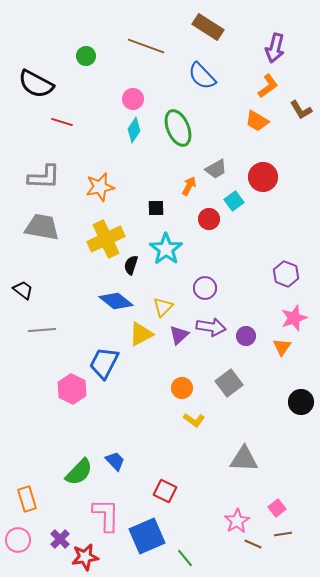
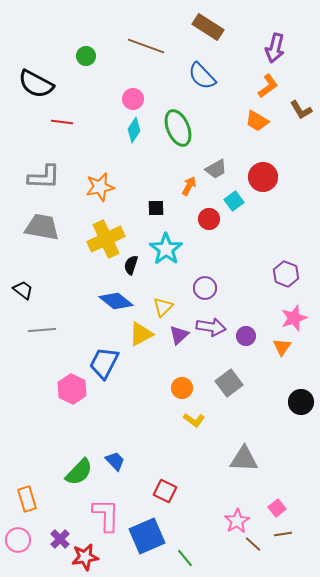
red line at (62, 122): rotated 10 degrees counterclockwise
brown line at (253, 544): rotated 18 degrees clockwise
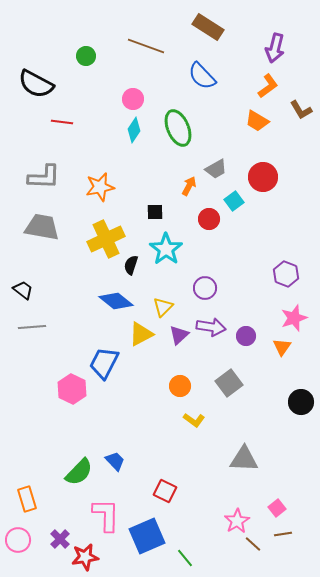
black square at (156, 208): moved 1 px left, 4 px down
gray line at (42, 330): moved 10 px left, 3 px up
orange circle at (182, 388): moved 2 px left, 2 px up
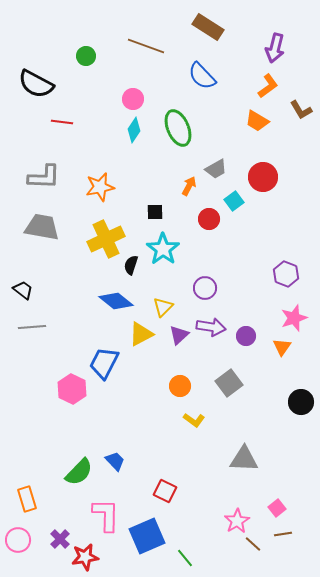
cyan star at (166, 249): moved 3 px left
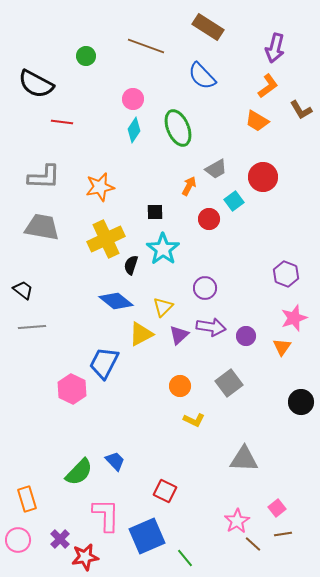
yellow L-shape at (194, 420): rotated 10 degrees counterclockwise
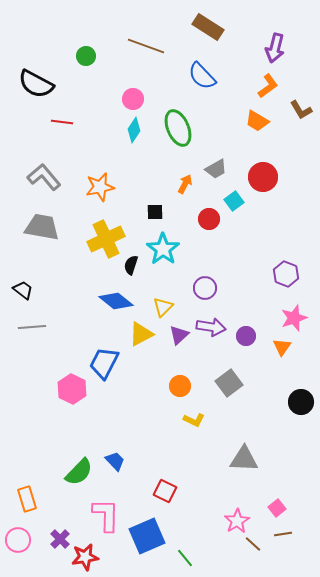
gray L-shape at (44, 177): rotated 132 degrees counterclockwise
orange arrow at (189, 186): moved 4 px left, 2 px up
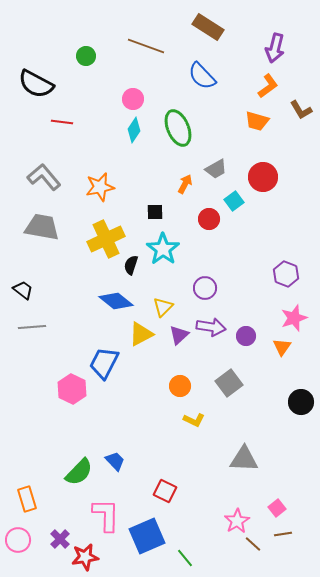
orange trapezoid at (257, 121): rotated 15 degrees counterclockwise
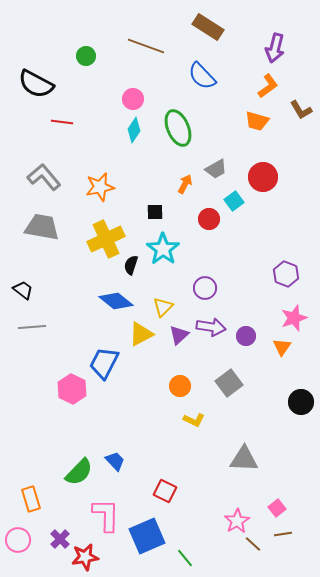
orange rectangle at (27, 499): moved 4 px right
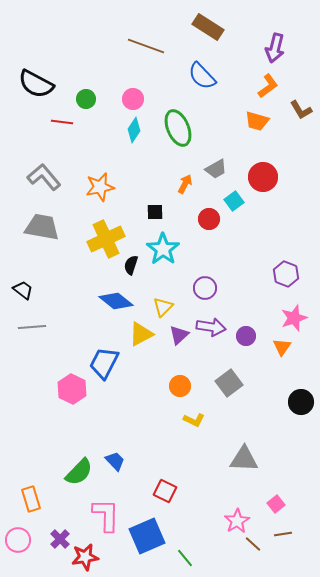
green circle at (86, 56): moved 43 px down
pink square at (277, 508): moved 1 px left, 4 px up
